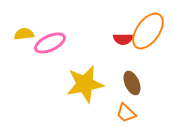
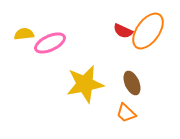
red semicircle: moved 8 px up; rotated 24 degrees clockwise
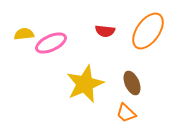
red semicircle: moved 18 px left; rotated 18 degrees counterclockwise
pink ellipse: moved 1 px right
yellow star: rotated 12 degrees counterclockwise
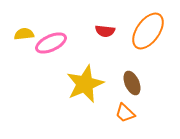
orange trapezoid: moved 1 px left
